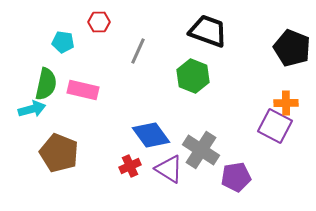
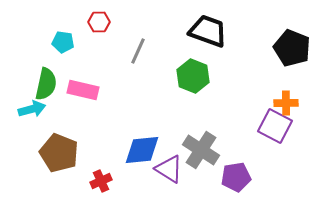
blue diamond: moved 9 px left, 15 px down; rotated 60 degrees counterclockwise
red cross: moved 29 px left, 15 px down
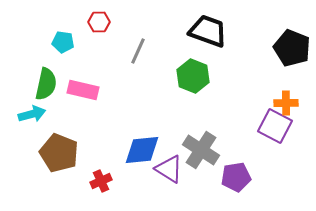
cyan arrow: moved 5 px down
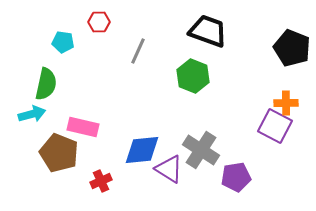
pink rectangle: moved 37 px down
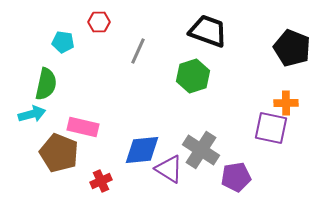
green hexagon: rotated 20 degrees clockwise
purple square: moved 4 px left, 2 px down; rotated 16 degrees counterclockwise
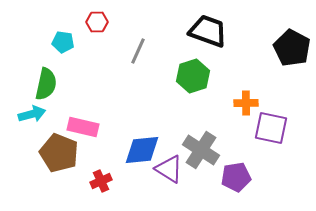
red hexagon: moved 2 px left
black pentagon: rotated 6 degrees clockwise
orange cross: moved 40 px left
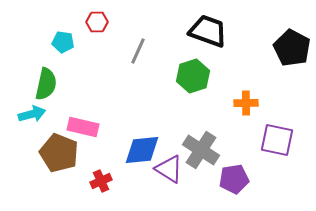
purple square: moved 6 px right, 12 px down
purple pentagon: moved 2 px left, 2 px down
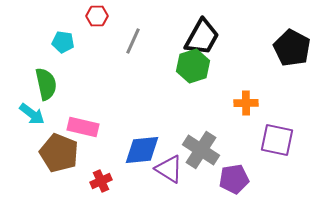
red hexagon: moved 6 px up
black trapezoid: moved 6 px left, 6 px down; rotated 99 degrees clockwise
gray line: moved 5 px left, 10 px up
green hexagon: moved 10 px up
green semicircle: rotated 24 degrees counterclockwise
cyan arrow: rotated 52 degrees clockwise
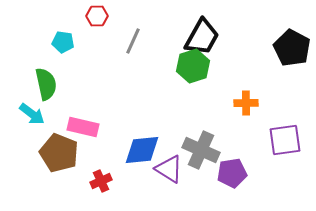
purple square: moved 8 px right; rotated 20 degrees counterclockwise
gray cross: rotated 9 degrees counterclockwise
purple pentagon: moved 2 px left, 6 px up
